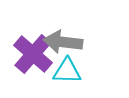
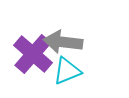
cyan triangle: rotated 24 degrees counterclockwise
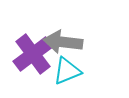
purple cross: rotated 12 degrees clockwise
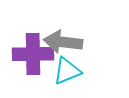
purple cross: rotated 36 degrees clockwise
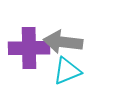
purple cross: moved 4 px left, 6 px up
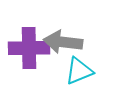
cyan triangle: moved 12 px right
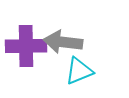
purple cross: moved 3 px left, 2 px up
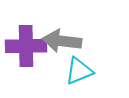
gray arrow: moved 1 px left, 1 px up
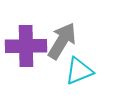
gray arrow: rotated 114 degrees clockwise
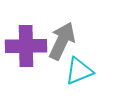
gray arrow: rotated 6 degrees counterclockwise
